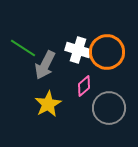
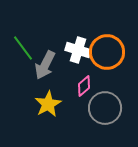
green line: rotated 20 degrees clockwise
gray circle: moved 4 px left
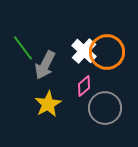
white cross: moved 6 px right, 1 px down; rotated 25 degrees clockwise
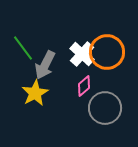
white cross: moved 2 px left, 3 px down
yellow star: moved 13 px left, 11 px up
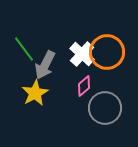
green line: moved 1 px right, 1 px down
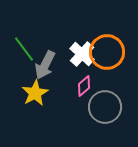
gray circle: moved 1 px up
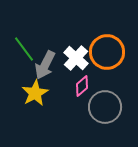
white cross: moved 6 px left, 4 px down
pink diamond: moved 2 px left
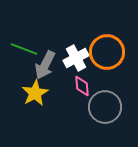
green line: rotated 32 degrees counterclockwise
white cross: rotated 20 degrees clockwise
pink diamond: rotated 55 degrees counterclockwise
